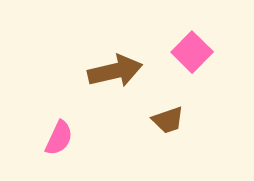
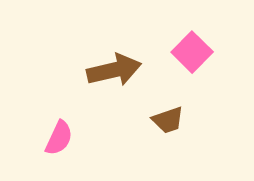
brown arrow: moved 1 px left, 1 px up
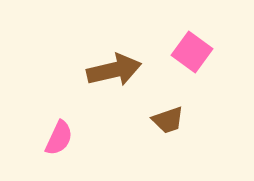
pink square: rotated 9 degrees counterclockwise
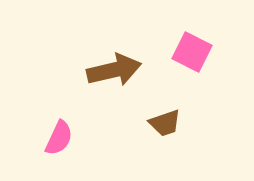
pink square: rotated 9 degrees counterclockwise
brown trapezoid: moved 3 px left, 3 px down
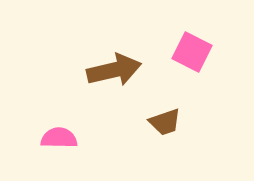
brown trapezoid: moved 1 px up
pink semicircle: rotated 114 degrees counterclockwise
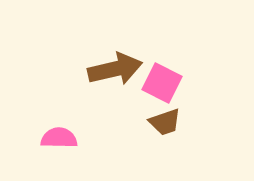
pink square: moved 30 px left, 31 px down
brown arrow: moved 1 px right, 1 px up
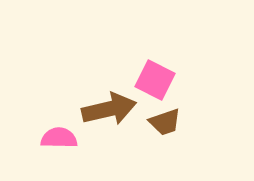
brown arrow: moved 6 px left, 40 px down
pink square: moved 7 px left, 3 px up
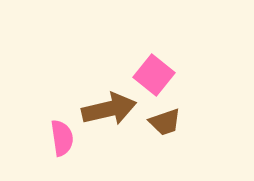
pink square: moved 1 px left, 5 px up; rotated 12 degrees clockwise
pink semicircle: moved 3 px right; rotated 81 degrees clockwise
